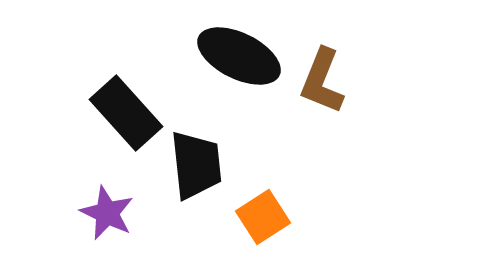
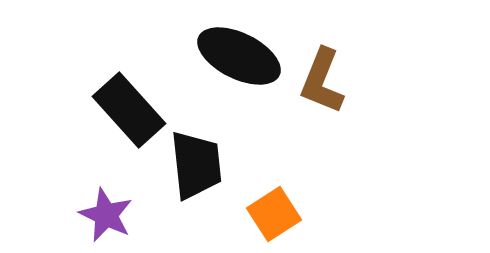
black rectangle: moved 3 px right, 3 px up
purple star: moved 1 px left, 2 px down
orange square: moved 11 px right, 3 px up
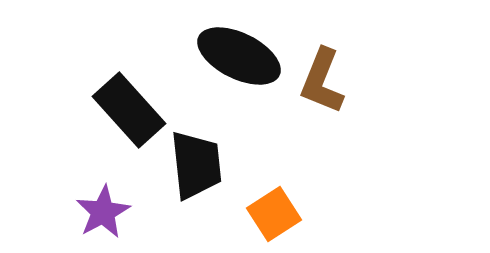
purple star: moved 3 px left, 3 px up; rotated 18 degrees clockwise
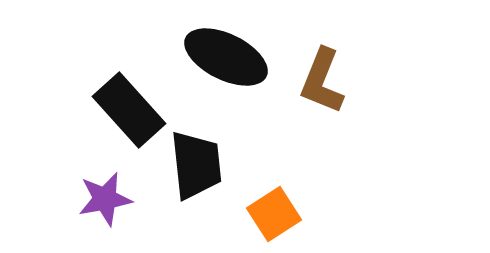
black ellipse: moved 13 px left, 1 px down
purple star: moved 2 px right, 13 px up; rotated 18 degrees clockwise
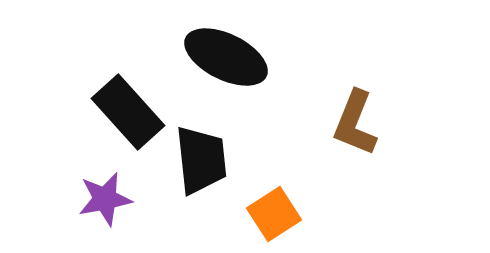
brown L-shape: moved 33 px right, 42 px down
black rectangle: moved 1 px left, 2 px down
black trapezoid: moved 5 px right, 5 px up
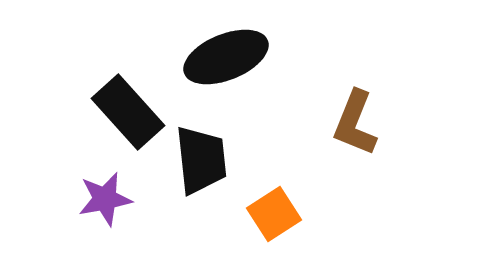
black ellipse: rotated 48 degrees counterclockwise
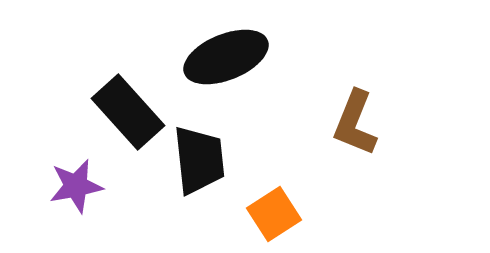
black trapezoid: moved 2 px left
purple star: moved 29 px left, 13 px up
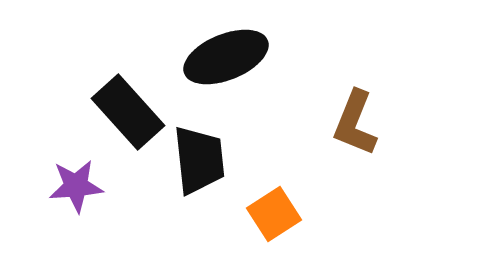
purple star: rotated 6 degrees clockwise
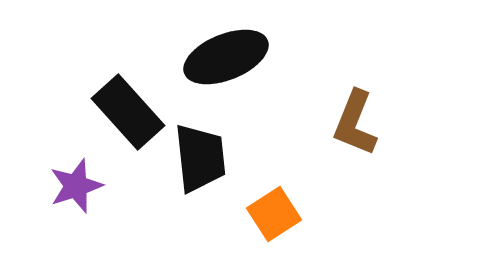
black trapezoid: moved 1 px right, 2 px up
purple star: rotated 14 degrees counterclockwise
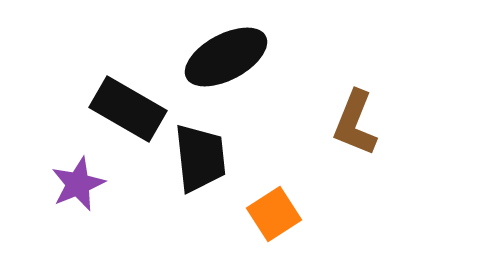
black ellipse: rotated 6 degrees counterclockwise
black rectangle: moved 3 px up; rotated 18 degrees counterclockwise
purple star: moved 2 px right, 2 px up; rotated 4 degrees counterclockwise
